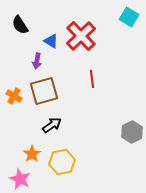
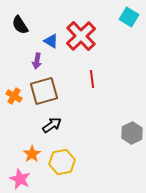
gray hexagon: moved 1 px down
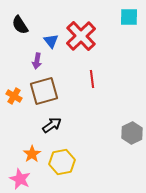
cyan square: rotated 30 degrees counterclockwise
blue triangle: rotated 21 degrees clockwise
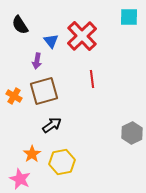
red cross: moved 1 px right
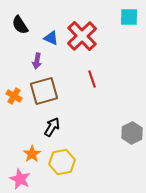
blue triangle: moved 3 px up; rotated 28 degrees counterclockwise
red line: rotated 12 degrees counterclockwise
black arrow: moved 2 px down; rotated 24 degrees counterclockwise
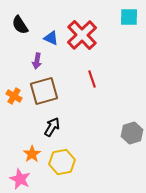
red cross: moved 1 px up
gray hexagon: rotated 10 degrees clockwise
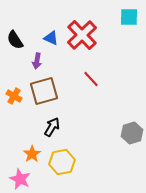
black semicircle: moved 5 px left, 15 px down
red line: moved 1 px left; rotated 24 degrees counterclockwise
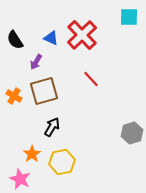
purple arrow: moved 1 px left, 1 px down; rotated 21 degrees clockwise
